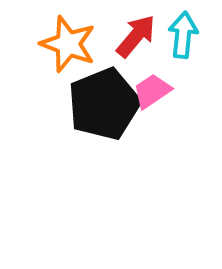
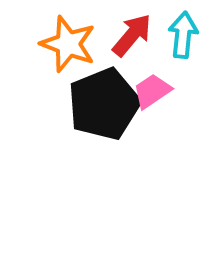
red arrow: moved 4 px left, 1 px up
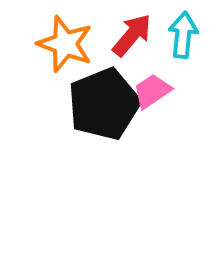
orange star: moved 3 px left
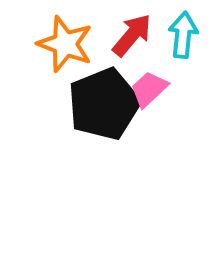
pink trapezoid: moved 3 px left, 2 px up; rotated 9 degrees counterclockwise
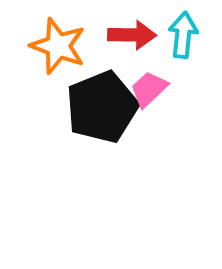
red arrow: rotated 51 degrees clockwise
orange star: moved 7 px left, 2 px down
black pentagon: moved 2 px left, 3 px down
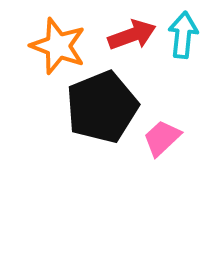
red arrow: rotated 21 degrees counterclockwise
pink trapezoid: moved 13 px right, 49 px down
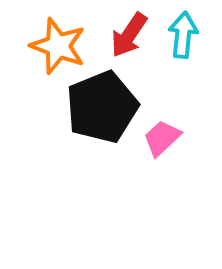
red arrow: moved 3 px left; rotated 144 degrees clockwise
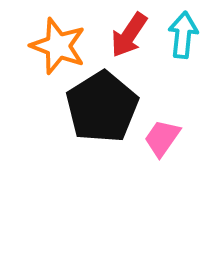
black pentagon: rotated 10 degrees counterclockwise
pink trapezoid: rotated 12 degrees counterclockwise
